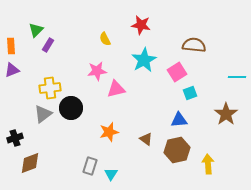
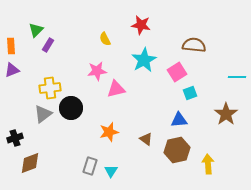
cyan triangle: moved 3 px up
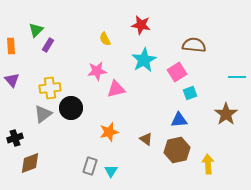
purple triangle: moved 10 px down; rotated 49 degrees counterclockwise
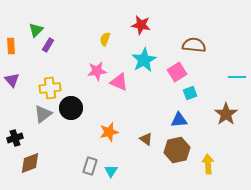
yellow semicircle: rotated 48 degrees clockwise
pink triangle: moved 3 px right, 7 px up; rotated 36 degrees clockwise
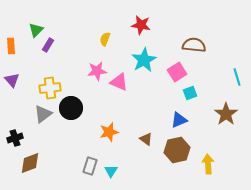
cyan line: rotated 72 degrees clockwise
blue triangle: rotated 18 degrees counterclockwise
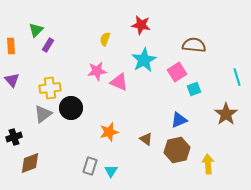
cyan square: moved 4 px right, 4 px up
black cross: moved 1 px left, 1 px up
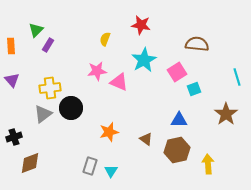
brown semicircle: moved 3 px right, 1 px up
blue triangle: rotated 24 degrees clockwise
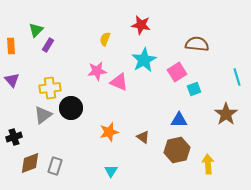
gray triangle: moved 1 px down
brown triangle: moved 3 px left, 2 px up
gray rectangle: moved 35 px left
